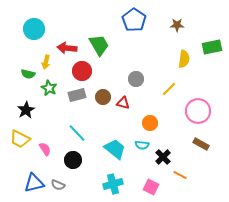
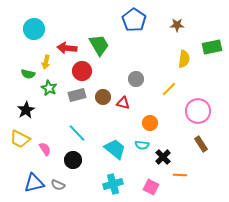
brown rectangle: rotated 28 degrees clockwise
orange line: rotated 24 degrees counterclockwise
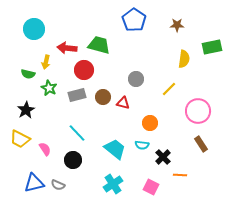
green trapezoid: rotated 45 degrees counterclockwise
red circle: moved 2 px right, 1 px up
cyan cross: rotated 18 degrees counterclockwise
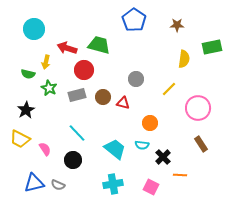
red arrow: rotated 12 degrees clockwise
pink circle: moved 3 px up
cyan cross: rotated 24 degrees clockwise
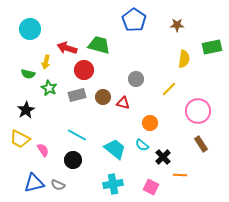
cyan circle: moved 4 px left
pink circle: moved 3 px down
cyan line: moved 2 px down; rotated 18 degrees counterclockwise
cyan semicircle: rotated 32 degrees clockwise
pink semicircle: moved 2 px left, 1 px down
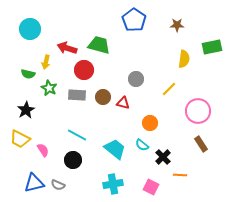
gray rectangle: rotated 18 degrees clockwise
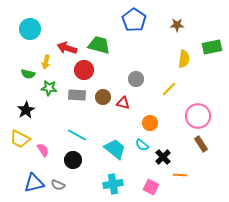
green star: rotated 21 degrees counterclockwise
pink circle: moved 5 px down
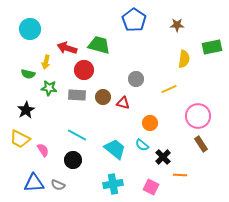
yellow line: rotated 21 degrees clockwise
blue triangle: rotated 10 degrees clockwise
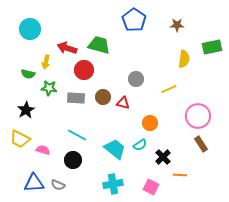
gray rectangle: moved 1 px left, 3 px down
cyan semicircle: moved 2 px left; rotated 72 degrees counterclockwise
pink semicircle: rotated 40 degrees counterclockwise
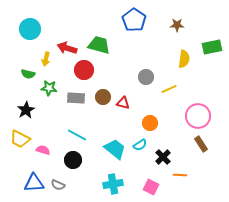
yellow arrow: moved 3 px up
gray circle: moved 10 px right, 2 px up
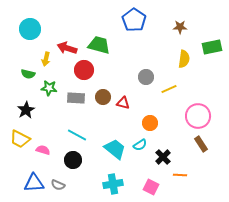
brown star: moved 3 px right, 2 px down
